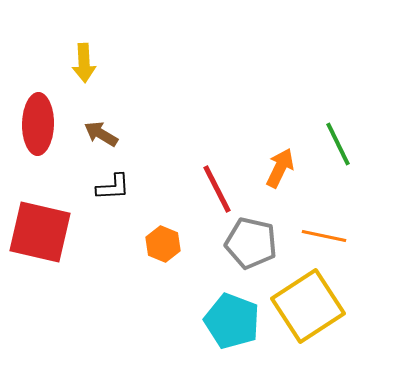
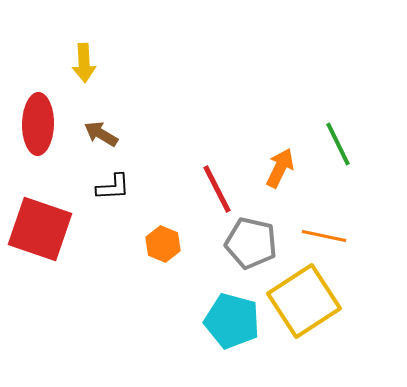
red square: moved 3 px up; rotated 6 degrees clockwise
yellow square: moved 4 px left, 5 px up
cyan pentagon: rotated 6 degrees counterclockwise
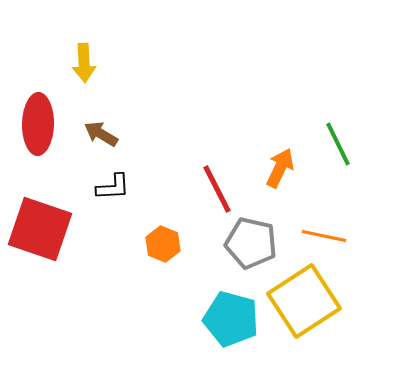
cyan pentagon: moved 1 px left, 2 px up
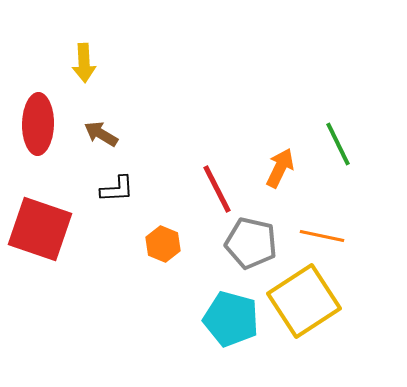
black L-shape: moved 4 px right, 2 px down
orange line: moved 2 px left
